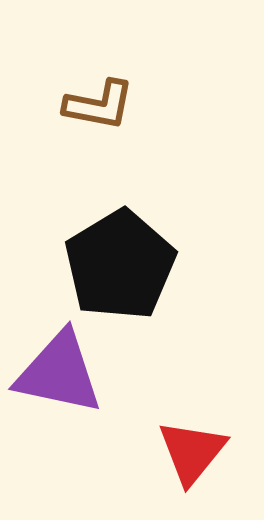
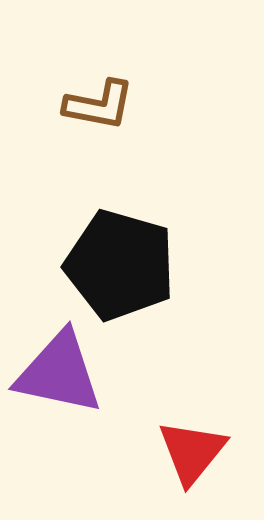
black pentagon: rotated 25 degrees counterclockwise
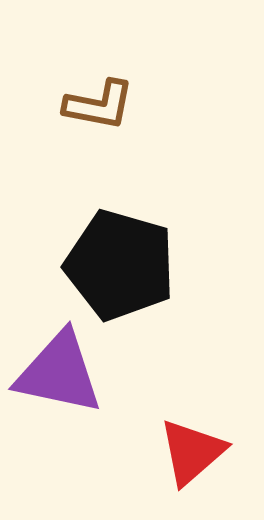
red triangle: rotated 10 degrees clockwise
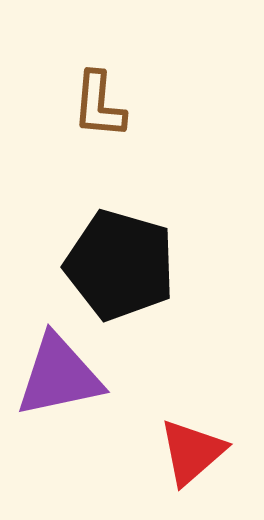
brown L-shape: rotated 84 degrees clockwise
purple triangle: moved 3 px down; rotated 24 degrees counterclockwise
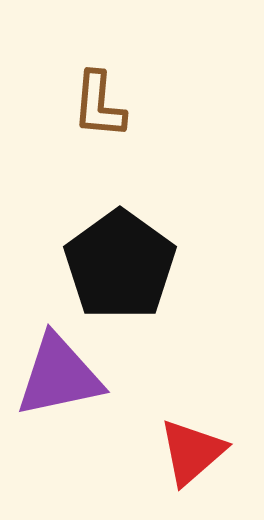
black pentagon: rotated 20 degrees clockwise
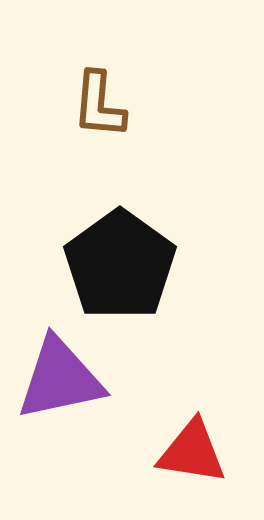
purple triangle: moved 1 px right, 3 px down
red triangle: rotated 50 degrees clockwise
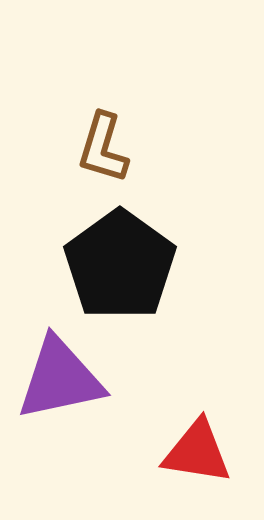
brown L-shape: moved 4 px right, 43 px down; rotated 12 degrees clockwise
red triangle: moved 5 px right
